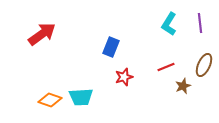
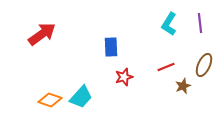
blue rectangle: rotated 24 degrees counterclockwise
cyan trapezoid: rotated 45 degrees counterclockwise
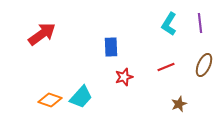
brown star: moved 4 px left, 18 px down
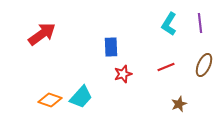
red star: moved 1 px left, 3 px up
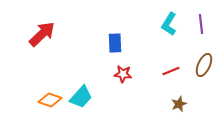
purple line: moved 1 px right, 1 px down
red arrow: rotated 8 degrees counterclockwise
blue rectangle: moved 4 px right, 4 px up
red line: moved 5 px right, 4 px down
red star: rotated 24 degrees clockwise
